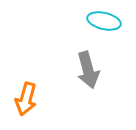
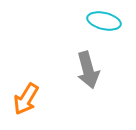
orange arrow: rotated 16 degrees clockwise
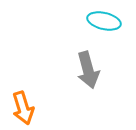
orange arrow: moved 3 px left, 9 px down; rotated 48 degrees counterclockwise
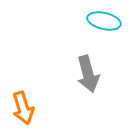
gray arrow: moved 4 px down
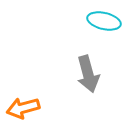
orange arrow: rotated 92 degrees clockwise
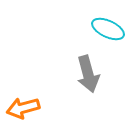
cyan ellipse: moved 4 px right, 8 px down; rotated 12 degrees clockwise
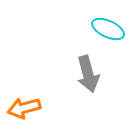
orange arrow: moved 1 px right
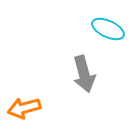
gray arrow: moved 4 px left
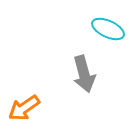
orange arrow: rotated 20 degrees counterclockwise
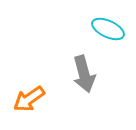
orange arrow: moved 5 px right, 9 px up
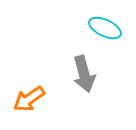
cyan ellipse: moved 3 px left, 1 px up
